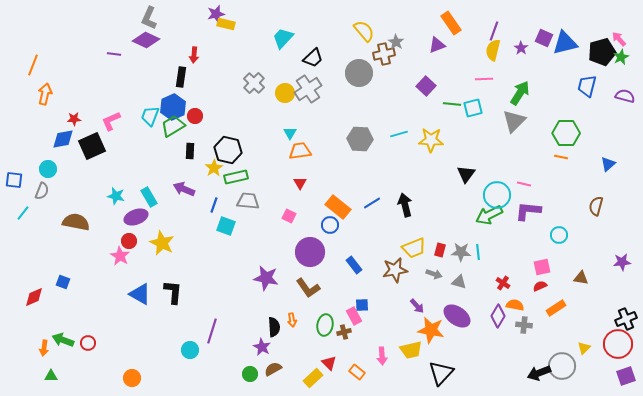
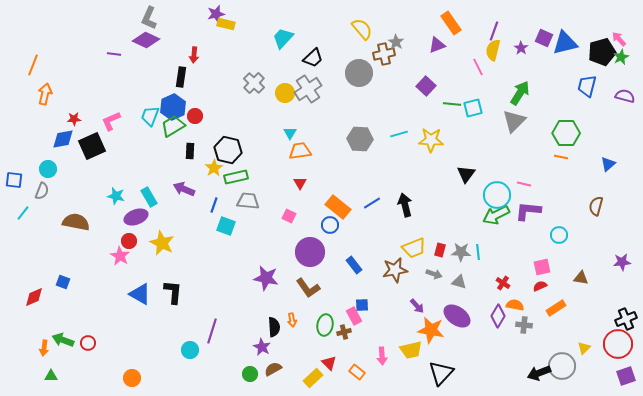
yellow semicircle at (364, 31): moved 2 px left, 2 px up
pink line at (484, 79): moved 6 px left, 12 px up; rotated 66 degrees clockwise
green arrow at (489, 215): moved 7 px right
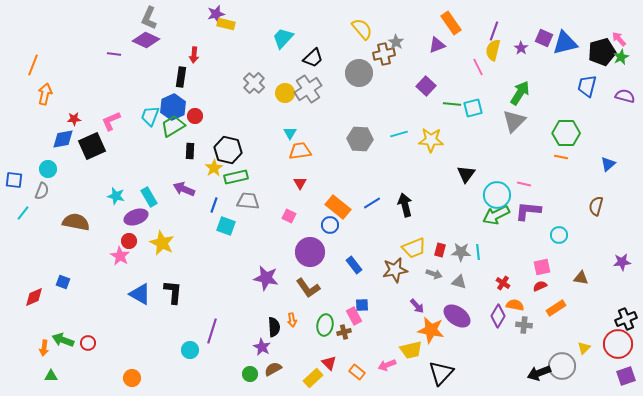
pink arrow at (382, 356): moved 5 px right, 9 px down; rotated 72 degrees clockwise
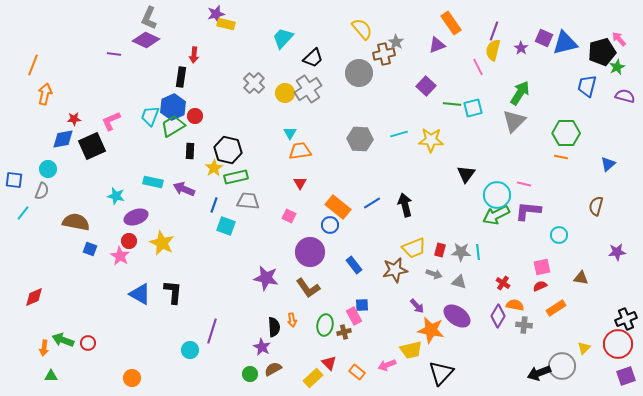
green star at (621, 57): moved 4 px left, 10 px down
cyan rectangle at (149, 197): moved 4 px right, 15 px up; rotated 48 degrees counterclockwise
purple star at (622, 262): moved 5 px left, 10 px up
blue square at (63, 282): moved 27 px right, 33 px up
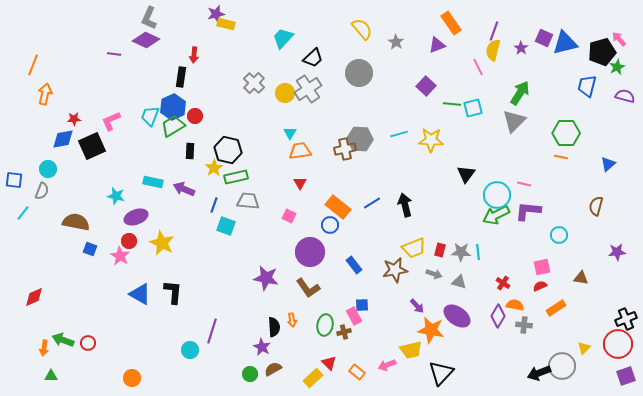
brown cross at (384, 54): moved 39 px left, 95 px down
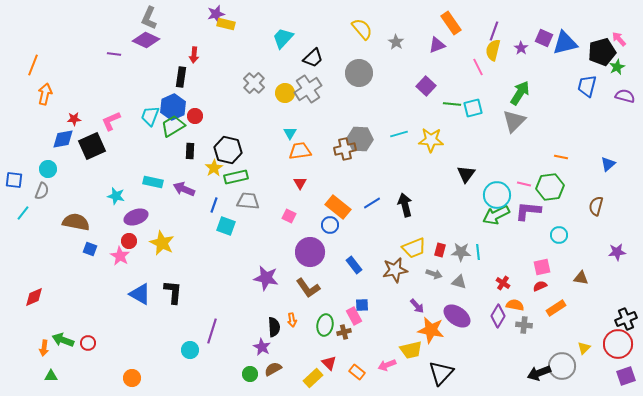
green hexagon at (566, 133): moved 16 px left, 54 px down; rotated 8 degrees counterclockwise
